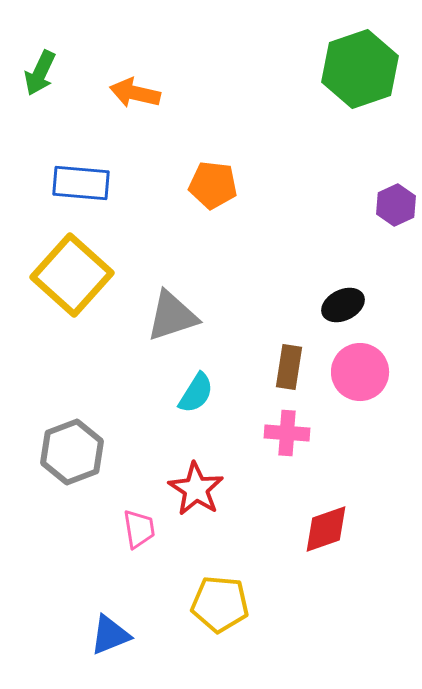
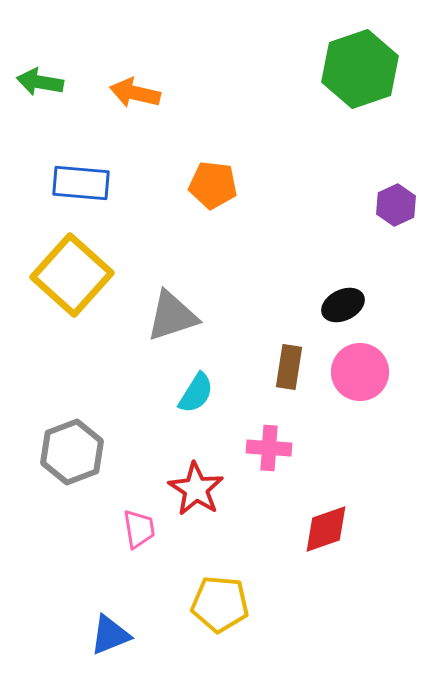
green arrow: moved 9 px down; rotated 75 degrees clockwise
pink cross: moved 18 px left, 15 px down
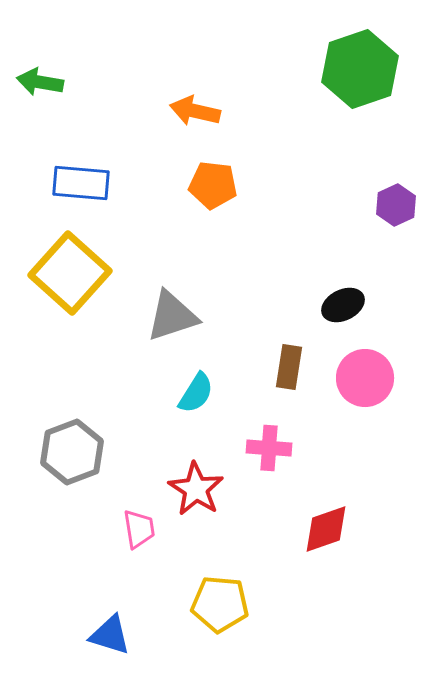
orange arrow: moved 60 px right, 18 px down
yellow square: moved 2 px left, 2 px up
pink circle: moved 5 px right, 6 px down
blue triangle: rotated 39 degrees clockwise
